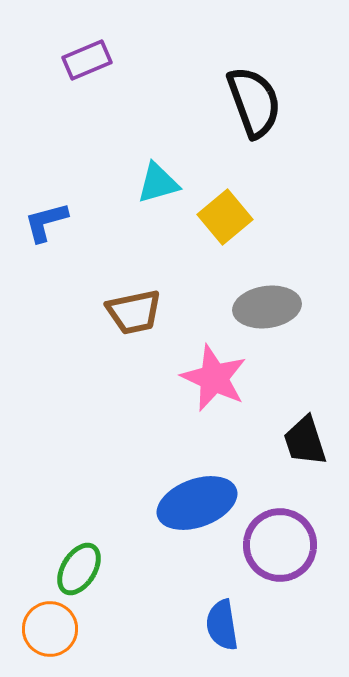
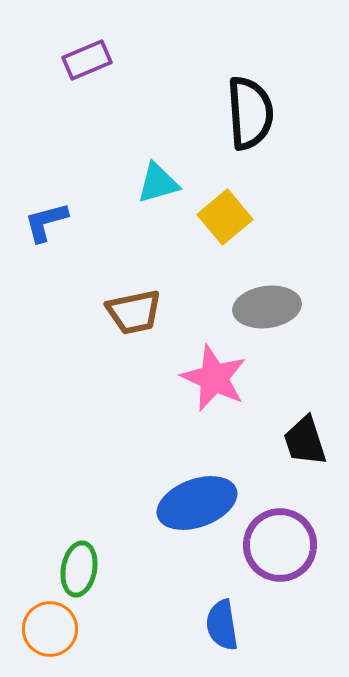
black semicircle: moved 4 px left, 11 px down; rotated 16 degrees clockwise
green ellipse: rotated 22 degrees counterclockwise
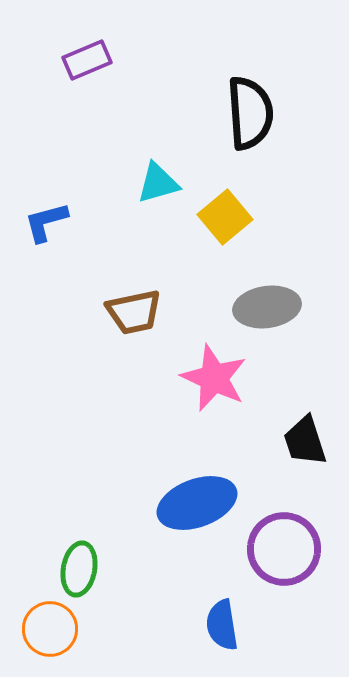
purple circle: moved 4 px right, 4 px down
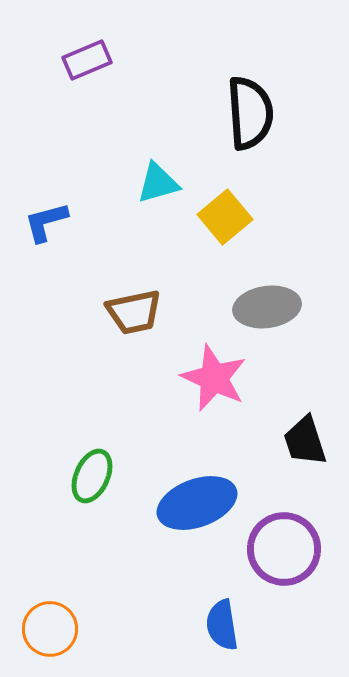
green ellipse: moved 13 px right, 93 px up; rotated 14 degrees clockwise
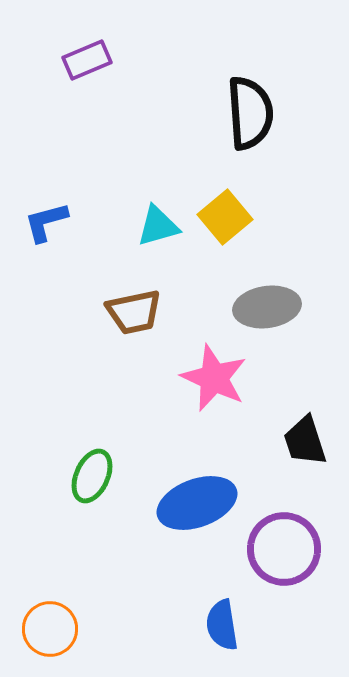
cyan triangle: moved 43 px down
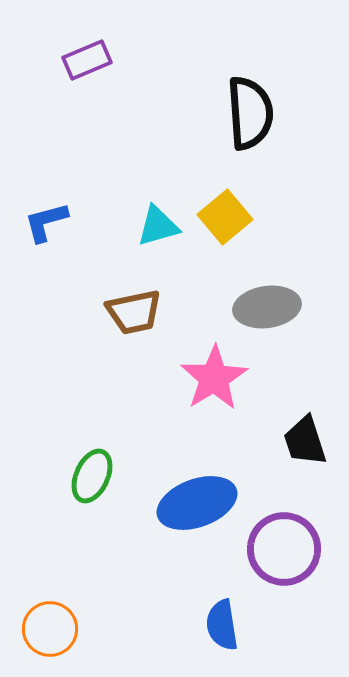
pink star: rotated 16 degrees clockwise
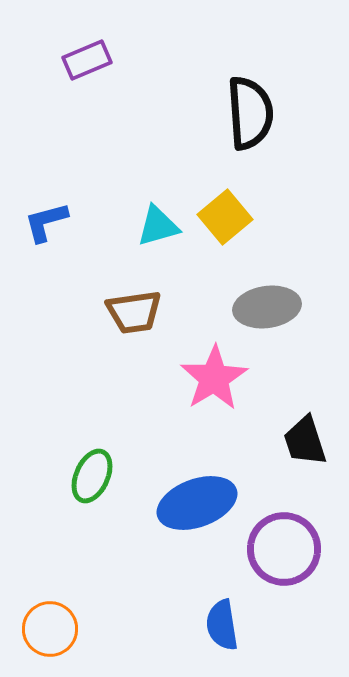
brown trapezoid: rotated 4 degrees clockwise
